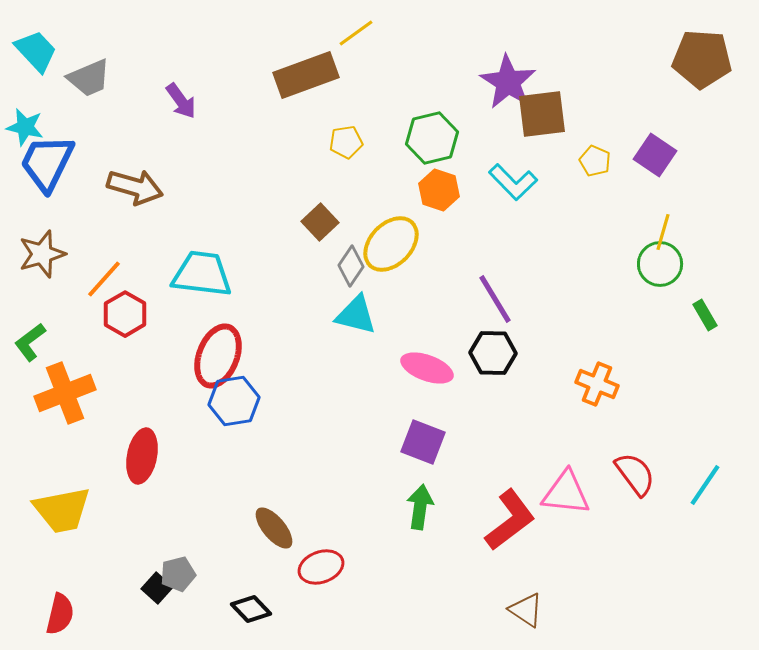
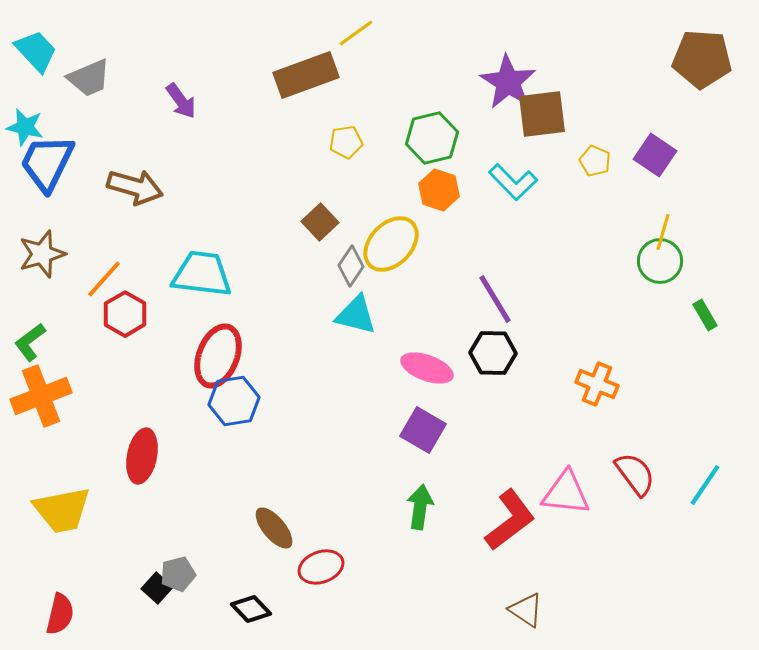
green circle at (660, 264): moved 3 px up
orange cross at (65, 393): moved 24 px left, 3 px down
purple square at (423, 442): moved 12 px up; rotated 9 degrees clockwise
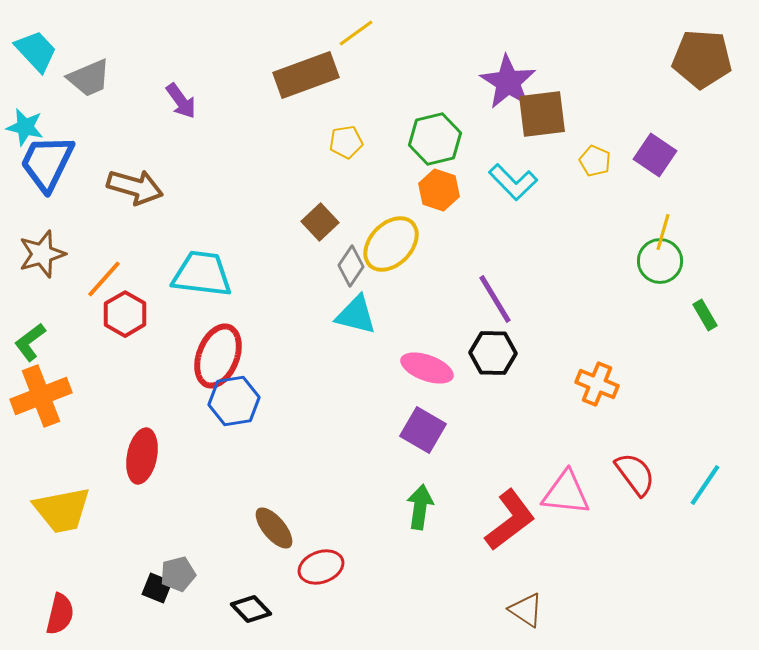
green hexagon at (432, 138): moved 3 px right, 1 px down
black square at (157, 588): rotated 20 degrees counterclockwise
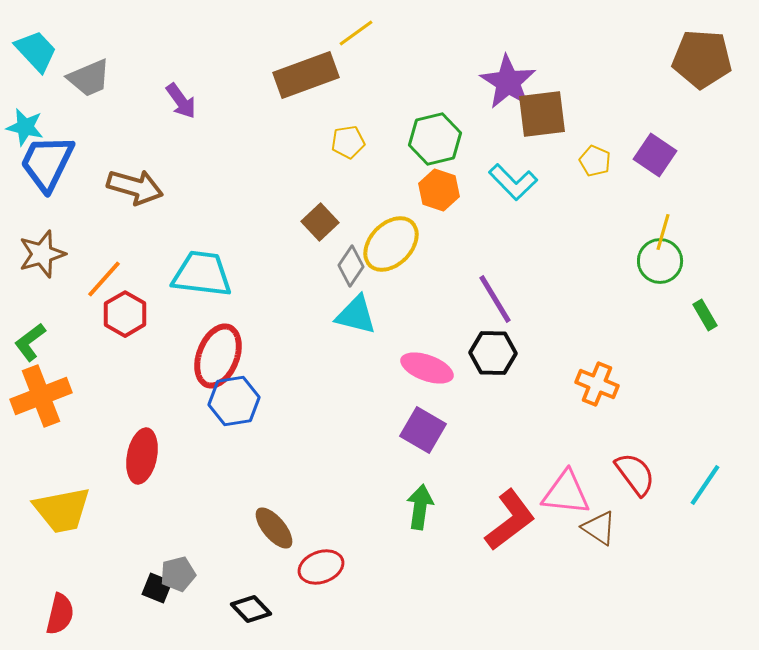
yellow pentagon at (346, 142): moved 2 px right
brown triangle at (526, 610): moved 73 px right, 82 px up
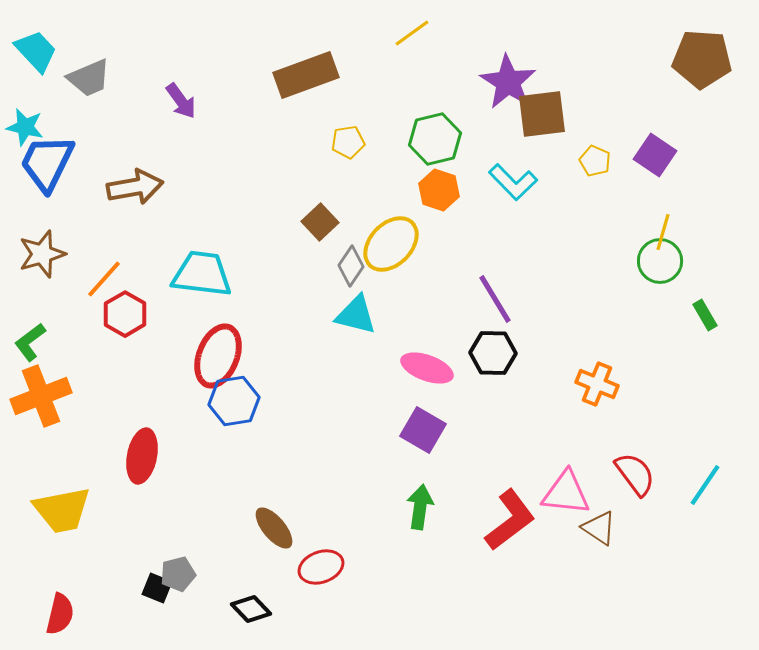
yellow line at (356, 33): moved 56 px right
brown arrow at (135, 187): rotated 26 degrees counterclockwise
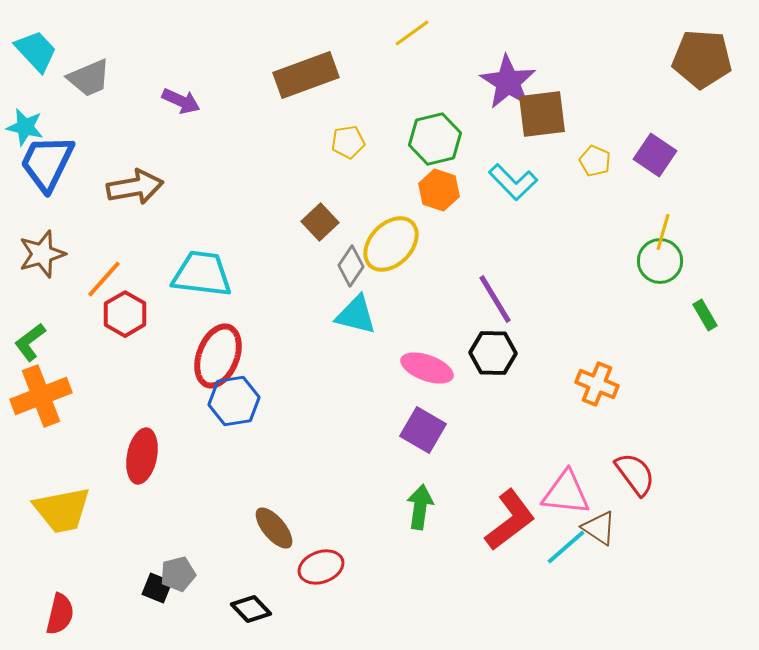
purple arrow at (181, 101): rotated 30 degrees counterclockwise
cyan line at (705, 485): moved 139 px left, 62 px down; rotated 15 degrees clockwise
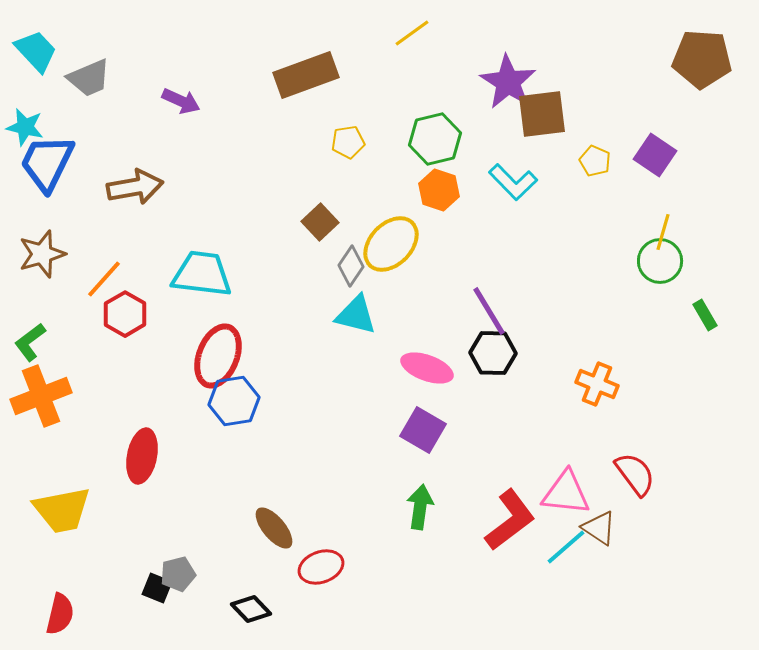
purple line at (495, 299): moved 6 px left, 12 px down
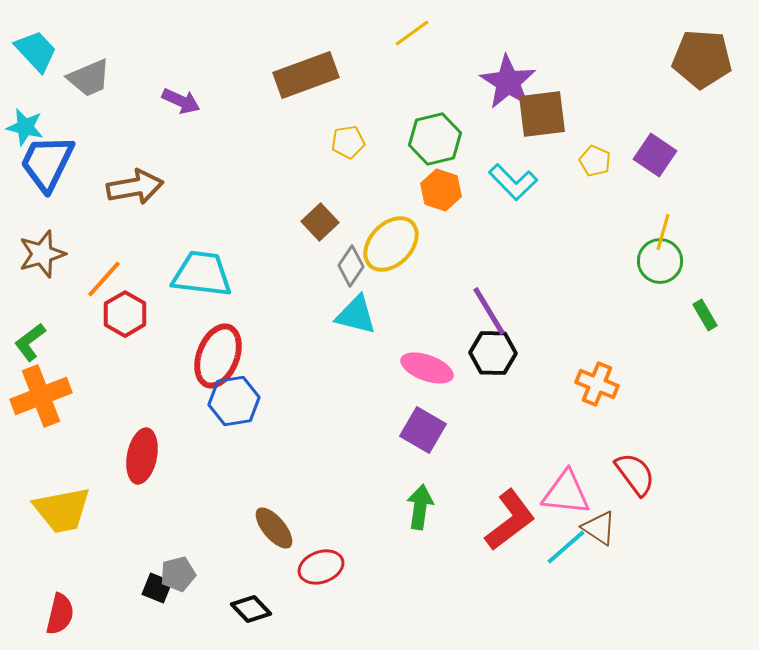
orange hexagon at (439, 190): moved 2 px right
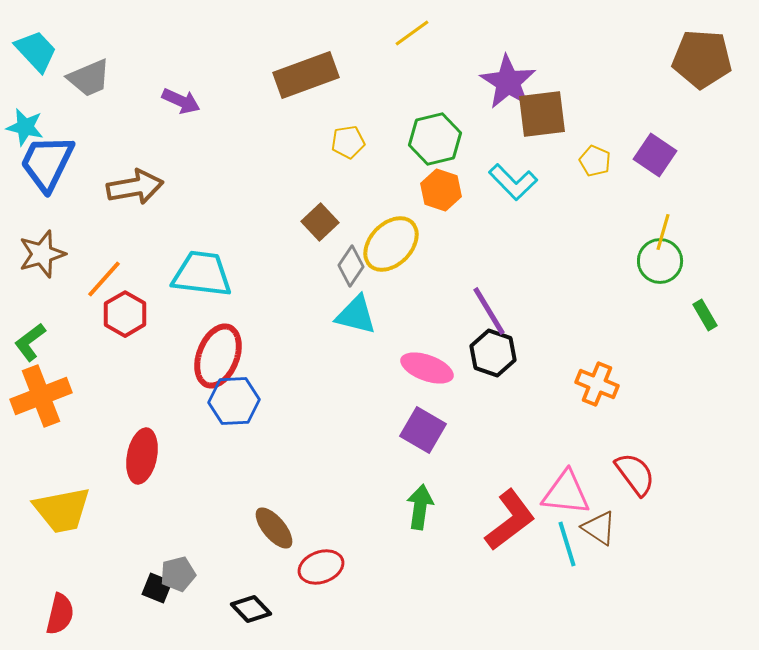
black hexagon at (493, 353): rotated 18 degrees clockwise
blue hexagon at (234, 401): rotated 6 degrees clockwise
cyan line at (566, 547): moved 1 px right, 3 px up; rotated 66 degrees counterclockwise
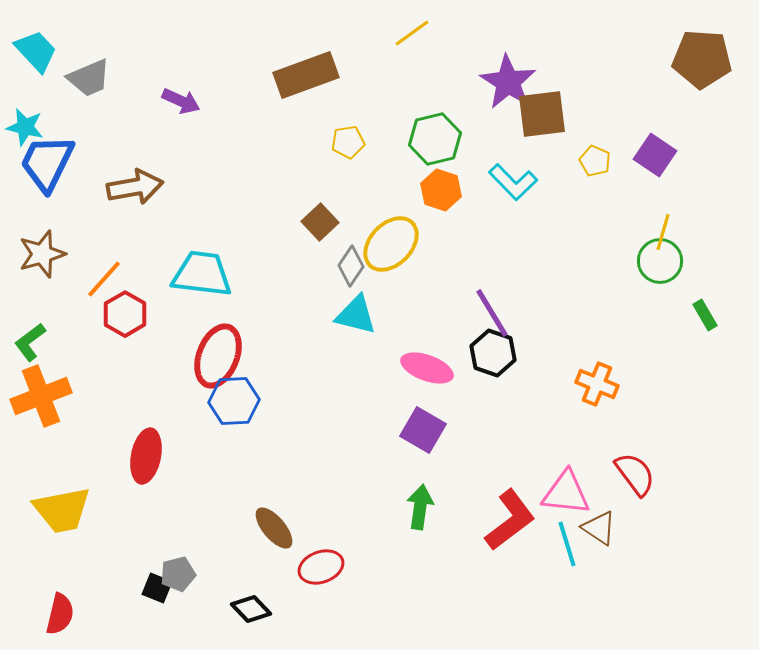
purple line at (489, 311): moved 3 px right, 2 px down
red ellipse at (142, 456): moved 4 px right
